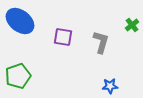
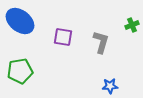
green cross: rotated 16 degrees clockwise
green pentagon: moved 2 px right, 5 px up; rotated 10 degrees clockwise
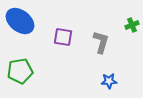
blue star: moved 1 px left, 5 px up
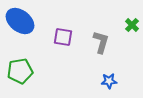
green cross: rotated 24 degrees counterclockwise
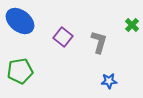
purple square: rotated 30 degrees clockwise
gray L-shape: moved 2 px left
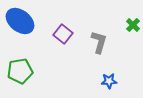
green cross: moved 1 px right
purple square: moved 3 px up
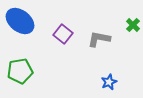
gray L-shape: moved 3 px up; rotated 95 degrees counterclockwise
blue star: moved 1 px down; rotated 21 degrees counterclockwise
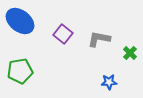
green cross: moved 3 px left, 28 px down
blue star: rotated 21 degrees clockwise
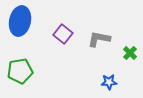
blue ellipse: rotated 64 degrees clockwise
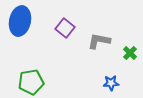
purple square: moved 2 px right, 6 px up
gray L-shape: moved 2 px down
green pentagon: moved 11 px right, 11 px down
blue star: moved 2 px right, 1 px down
